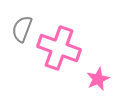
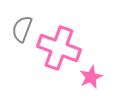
pink star: moved 7 px left, 2 px up
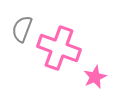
pink star: moved 4 px right
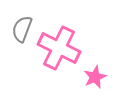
pink cross: rotated 6 degrees clockwise
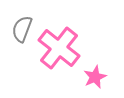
pink cross: rotated 12 degrees clockwise
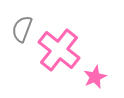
pink cross: moved 2 px down
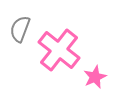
gray semicircle: moved 2 px left
